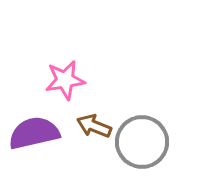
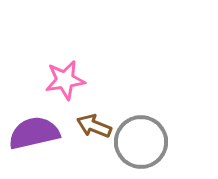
gray circle: moved 1 px left
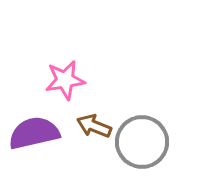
gray circle: moved 1 px right
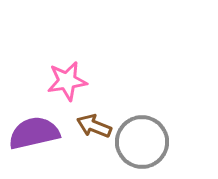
pink star: moved 2 px right, 1 px down
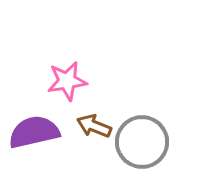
purple semicircle: moved 1 px up
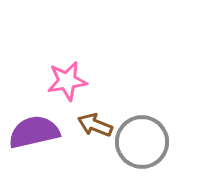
brown arrow: moved 1 px right, 1 px up
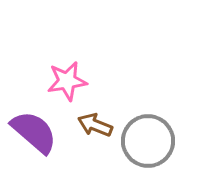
purple semicircle: rotated 54 degrees clockwise
gray circle: moved 6 px right, 1 px up
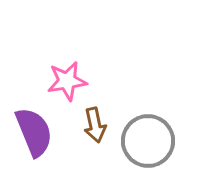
brown arrow: rotated 124 degrees counterclockwise
purple semicircle: rotated 27 degrees clockwise
